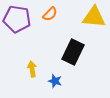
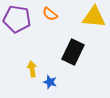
orange semicircle: rotated 84 degrees clockwise
blue star: moved 5 px left, 1 px down
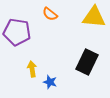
purple pentagon: moved 13 px down
black rectangle: moved 14 px right, 10 px down
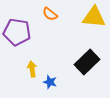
black rectangle: rotated 20 degrees clockwise
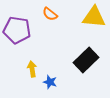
purple pentagon: moved 2 px up
black rectangle: moved 1 px left, 2 px up
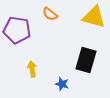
yellow triangle: rotated 10 degrees clockwise
black rectangle: rotated 30 degrees counterclockwise
blue star: moved 12 px right, 2 px down
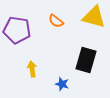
orange semicircle: moved 6 px right, 7 px down
